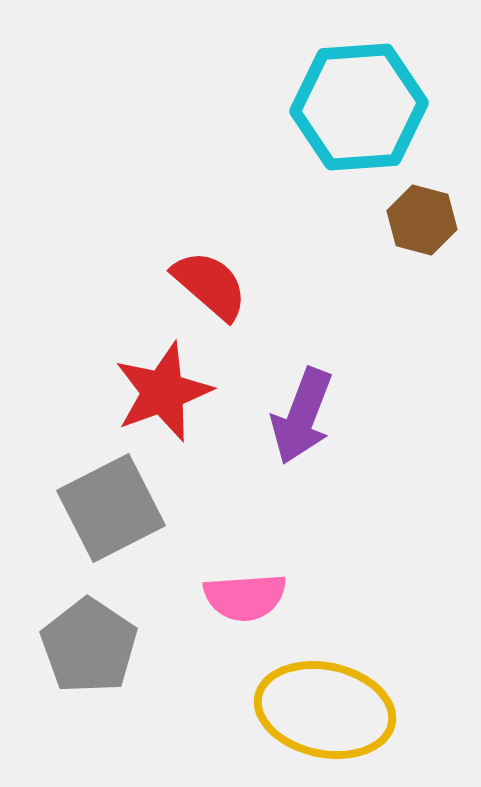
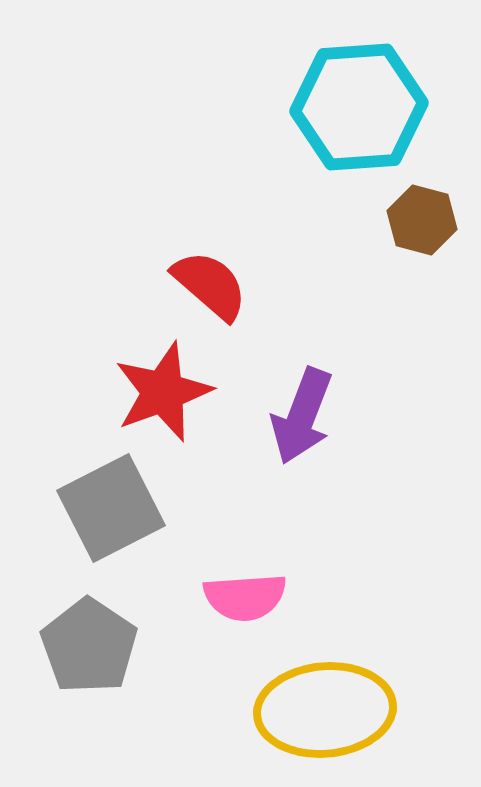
yellow ellipse: rotated 17 degrees counterclockwise
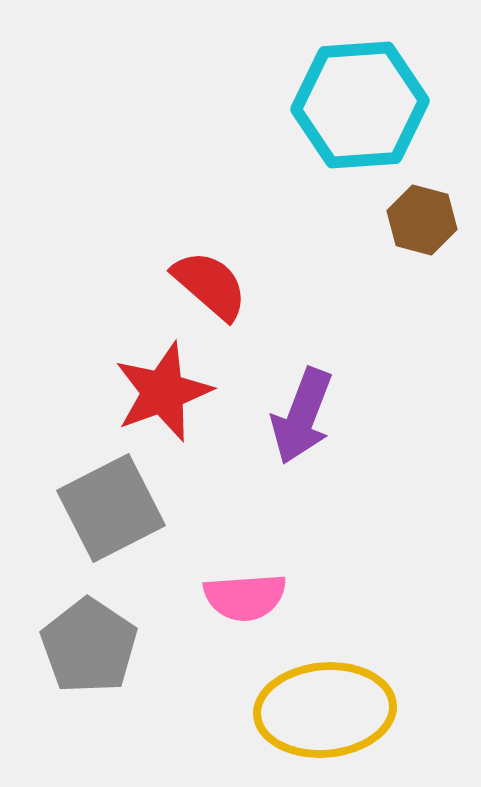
cyan hexagon: moved 1 px right, 2 px up
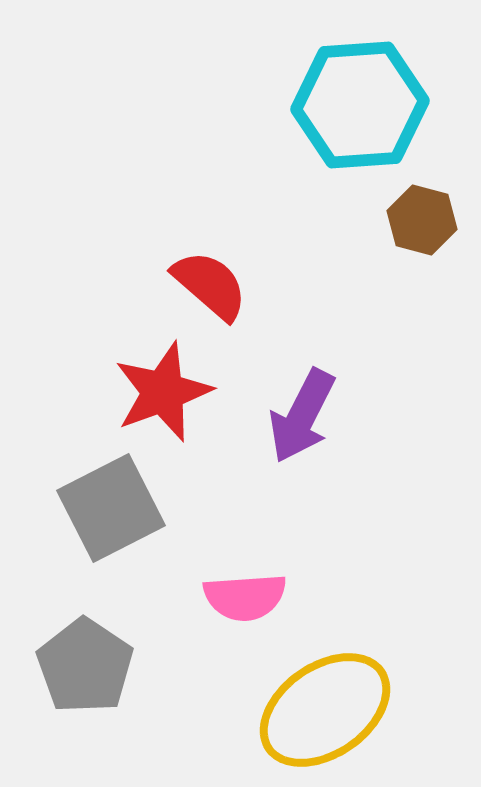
purple arrow: rotated 6 degrees clockwise
gray pentagon: moved 4 px left, 20 px down
yellow ellipse: rotated 30 degrees counterclockwise
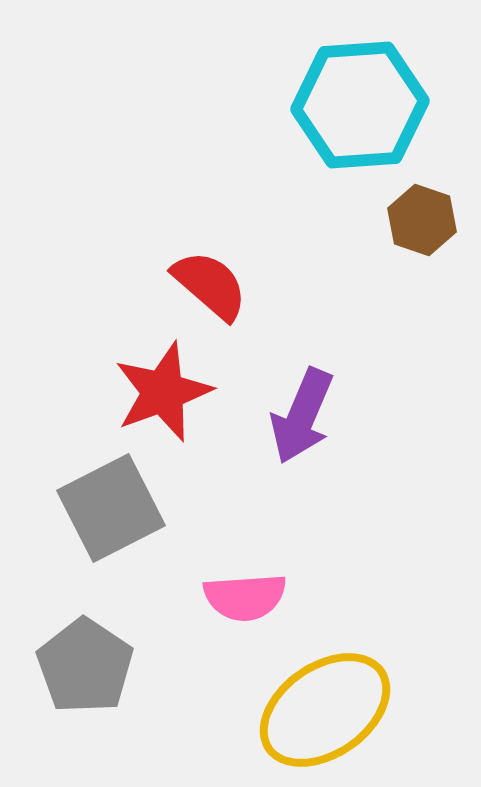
brown hexagon: rotated 4 degrees clockwise
purple arrow: rotated 4 degrees counterclockwise
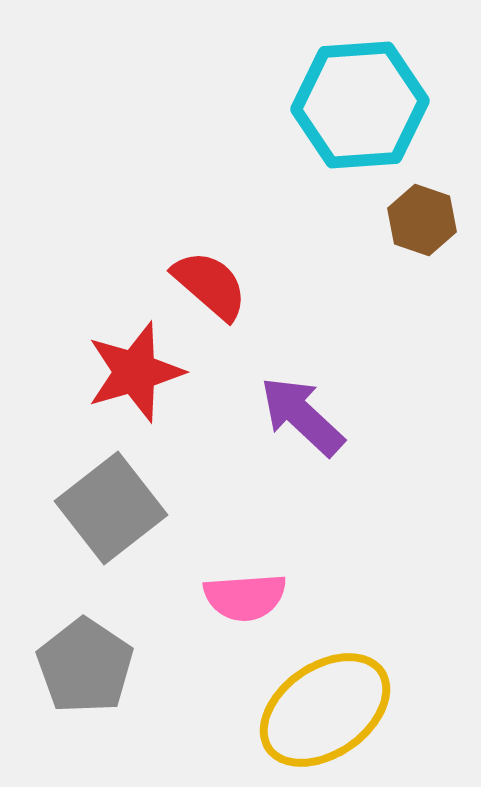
red star: moved 28 px left, 20 px up; rotated 4 degrees clockwise
purple arrow: rotated 110 degrees clockwise
gray square: rotated 11 degrees counterclockwise
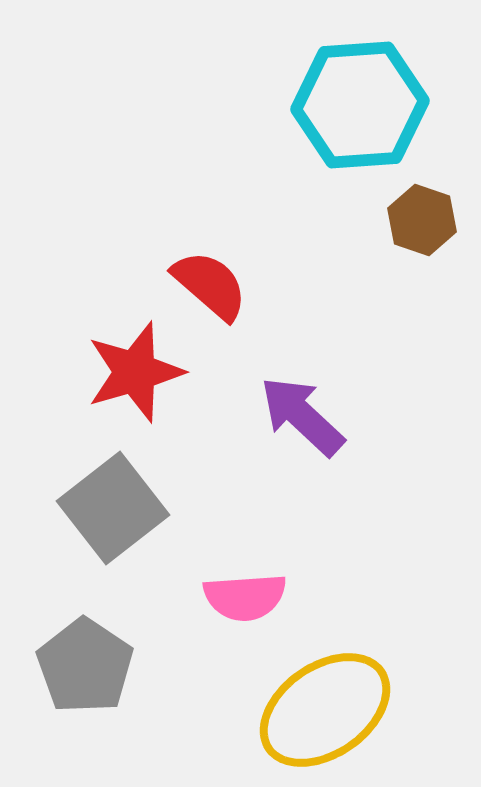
gray square: moved 2 px right
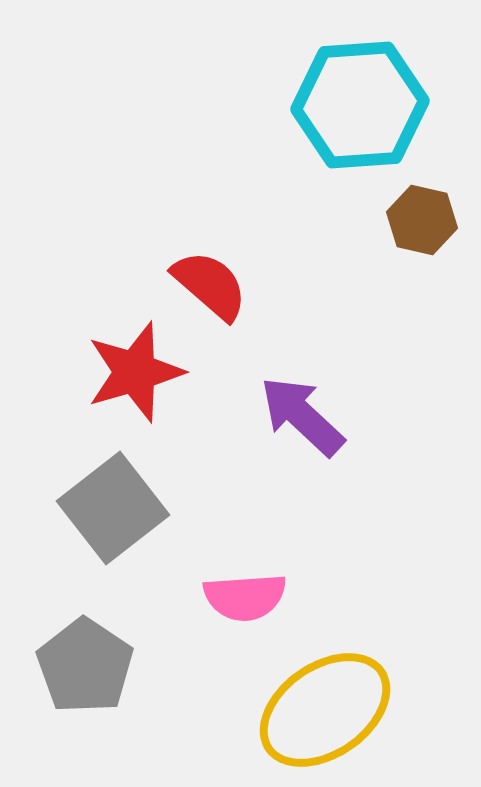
brown hexagon: rotated 6 degrees counterclockwise
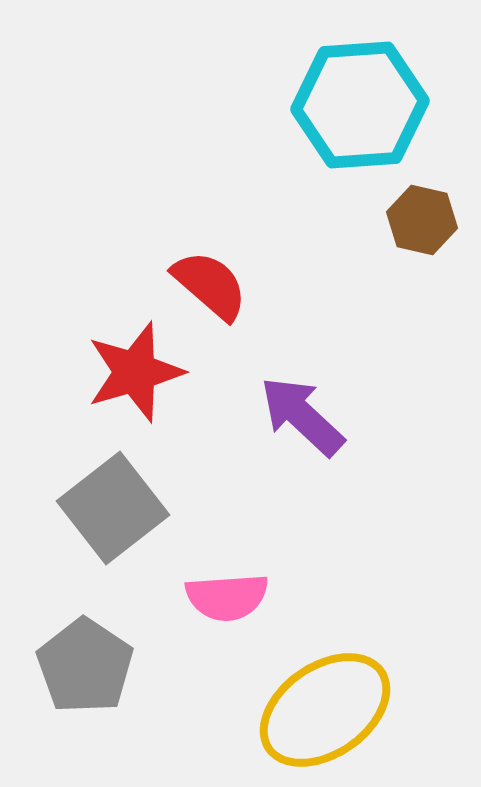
pink semicircle: moved 18 px left
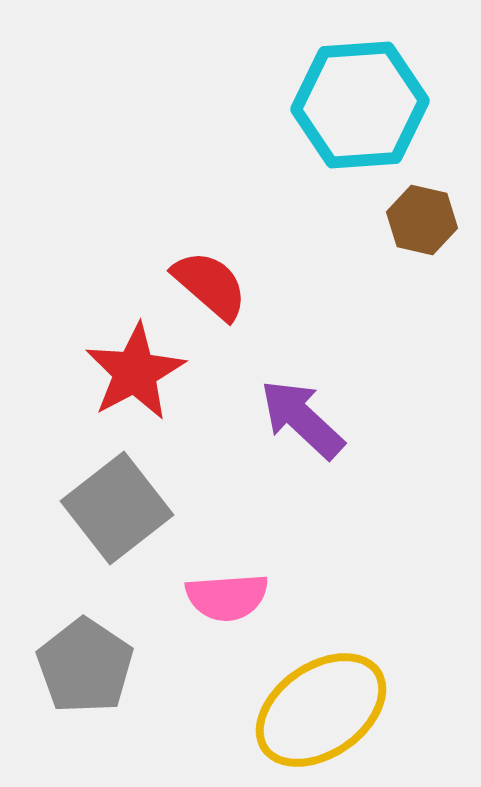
red star: rotated 12 degrees counterclockwise
purple arrow: moved 3 px down
gray square: moved 4 px right
yellow ellipse: moved 4 px left
